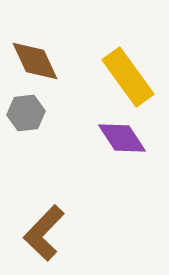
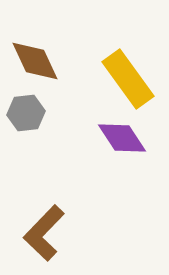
yellow rectangle: moved 2 px down
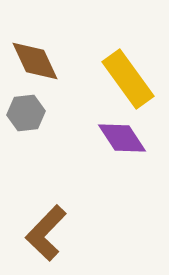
brown L-shape: moved 2 px right
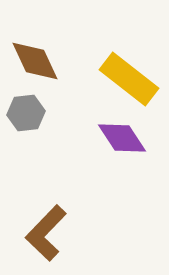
yellow rectangle: moved 1 px right; rotated 16 degrees counterclockwise
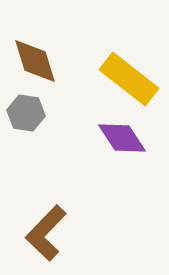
brown diamond: rotated 8 degrees clockwise
gray hexagon: rotated 15 degrees clockwise
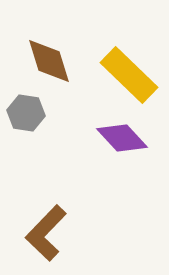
brown diamond: moved 14 px right
yellow rectangle: moved 4 px up; rotated 6 degrees clockwise
purple diamond: rotated 9 degrees counterclockwise
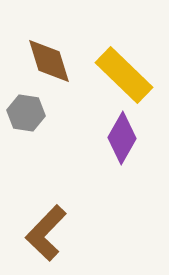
yellow rectangle: moved 5 px left
purple diamond: rotated 72 degrees clockwise
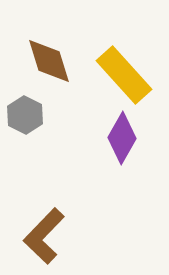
yellow rectangle: rotated 4 degrees clockwise
gray hexagon: moved 1 px left, 2 px down; rotated 18 degrees clockwise
brown L-shape: moved 2 px left, 3 px down
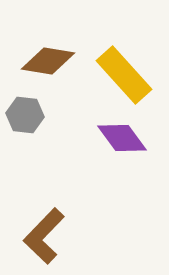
brown diamond: moved 1 px left; rotated 64 degrees counterclockwise
gray hexagon: rotated 21 degrees counterclockwise
purple diamond: rotated 66 degrees counterclockwise
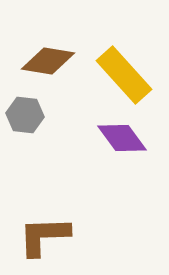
brown L-shape: rotated 44 degrees clockwise
